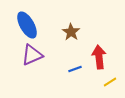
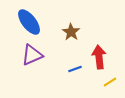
blue ellipse: moved 2 px right, 3 px up; rotated 8 degrees counterclockwise
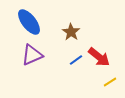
red arrow: rotated 135 degrees clockwise
blue line: moved 1 px right, 9 px up; rotated 16 degrees counterclockwise
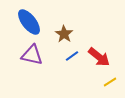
brown star: moved 7 px left, 2 px down
purple triangle: rotated 35 degrees clockwise
blue line: moved 4 px left, 4 px up
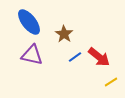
blue line: moved 3 px right, 1 px down
yellow line: moved 1 px right
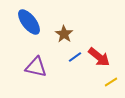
purple triangle: moved 4 px right, 12 px down
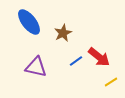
brown star: moved 1 px left, 1 px up; rotated 12 degrees clockwise
blue line: moved 1 px right, 4 px down
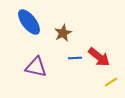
blue line: moved 1 px left, 3 px up; rotated 32 degrees clockwise
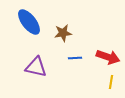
brown star: rotated 18 degrees clockwise
red arrow: moved 9 px right; rotated 20 degrees counterclockwise
yellow line: rotated 48 degrees counterclockwise
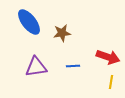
brown star: moved 1 px left
blue line: moved 2 px left, 8 px down
purple triangle: rotated 20 degrees counterclockwise
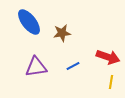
blue line: rotated 24 degrees counterclockwise
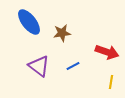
red arrow: moved 1 px left, 5 px up
purple triangle: moved 3 px right, 1 px up; rotated 45 degrees clockwise
